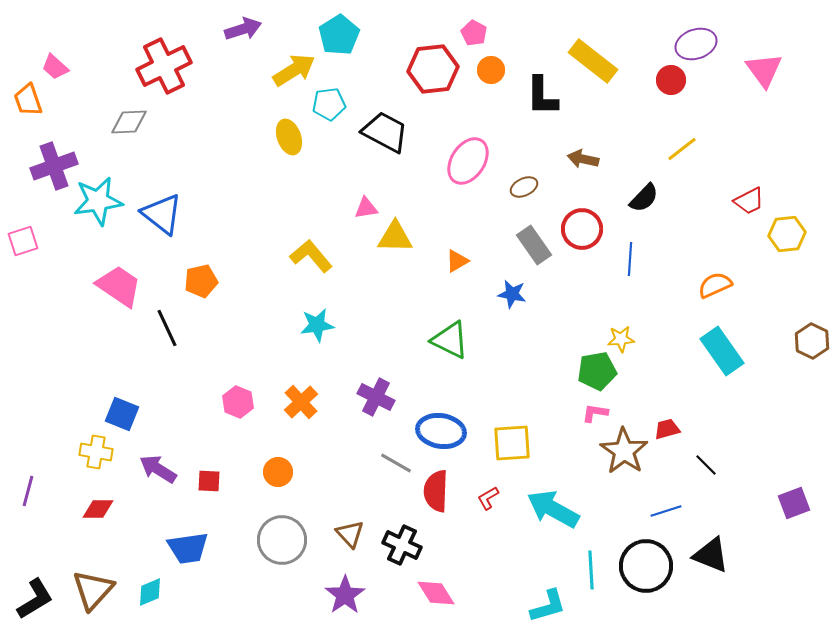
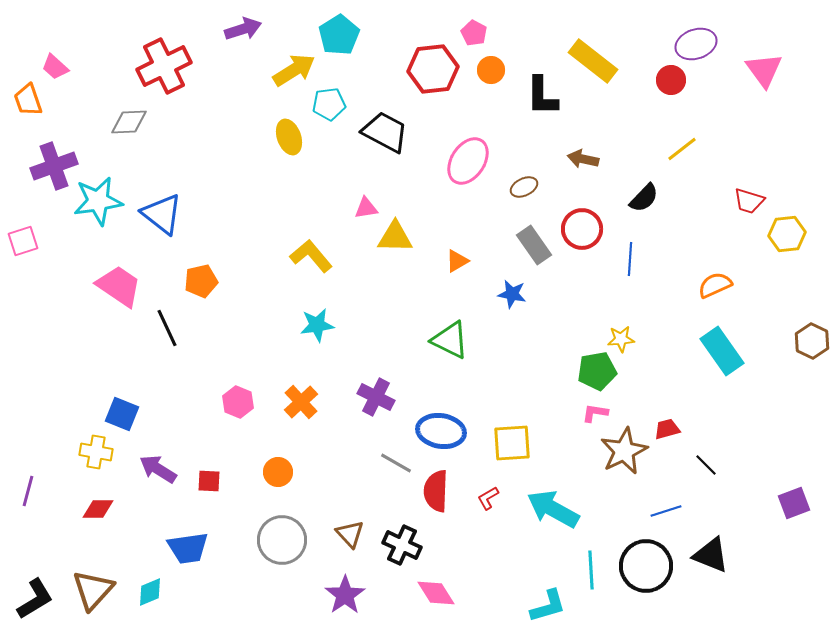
red trapezoid at (749, 201): rotated 44 degrees clockwise
brown star at (624, 451): rotated 12 degrees clockwise
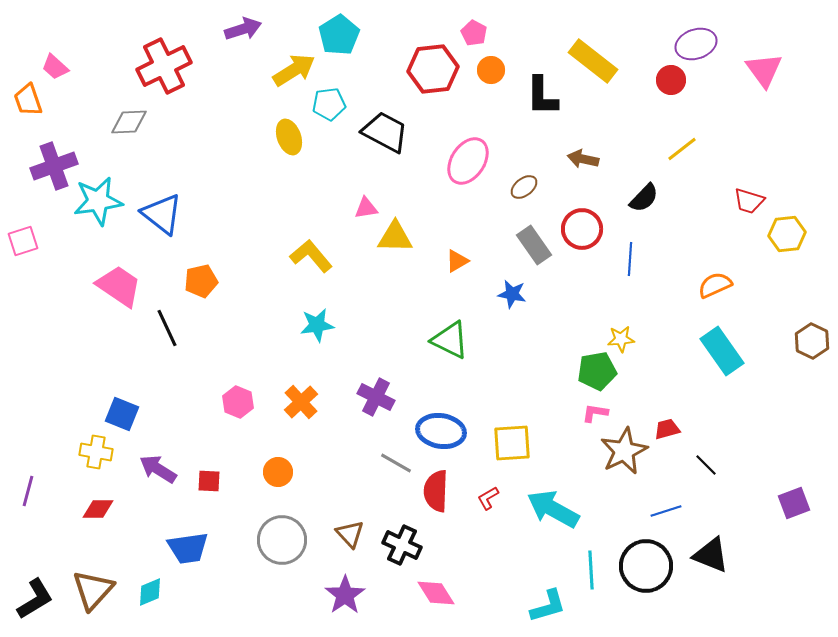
brown ellipse at (524, 187): rotated 12 degrees counterclockwise
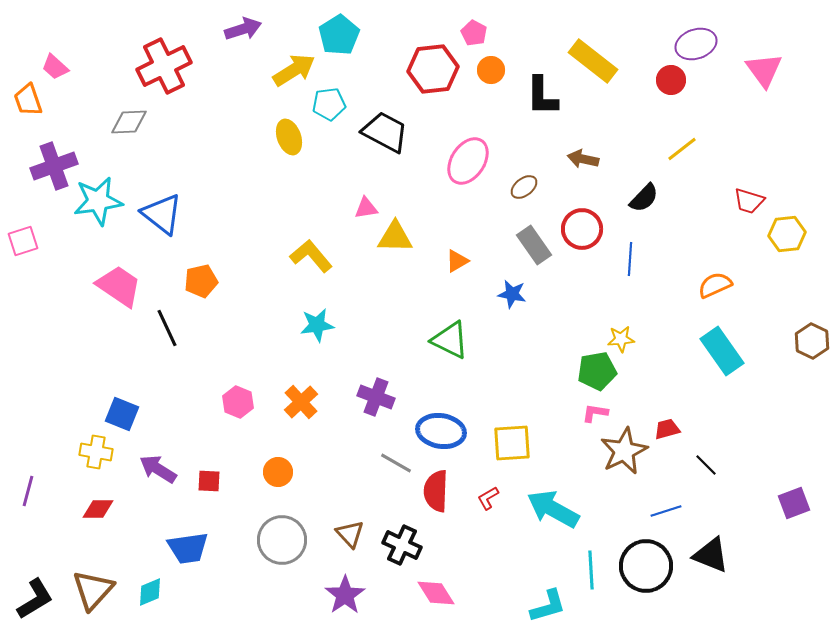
purple cross at (376, 397): rotated 6 degrees counterclockwise
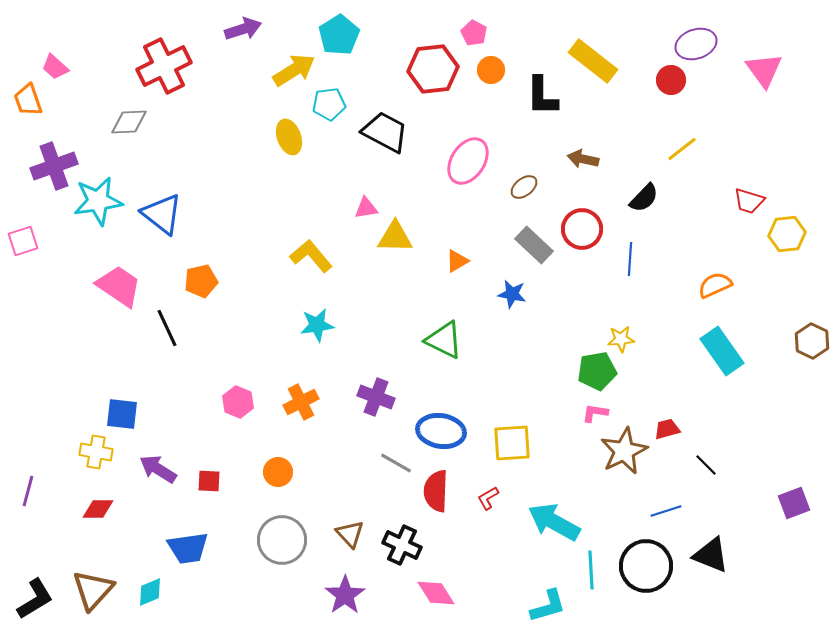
gray rectangle at (534, 245): rotated 12 degrees counterclockwise
green triangle at (450, 340): moved 6 px left
orange cross at (301, 402): rotated 16 degrees clockwise
blue square at (122, 414): rotated 16 degrees counterclockwise
cyan arrow at (553, 509): moved 1 px right, 13 px down
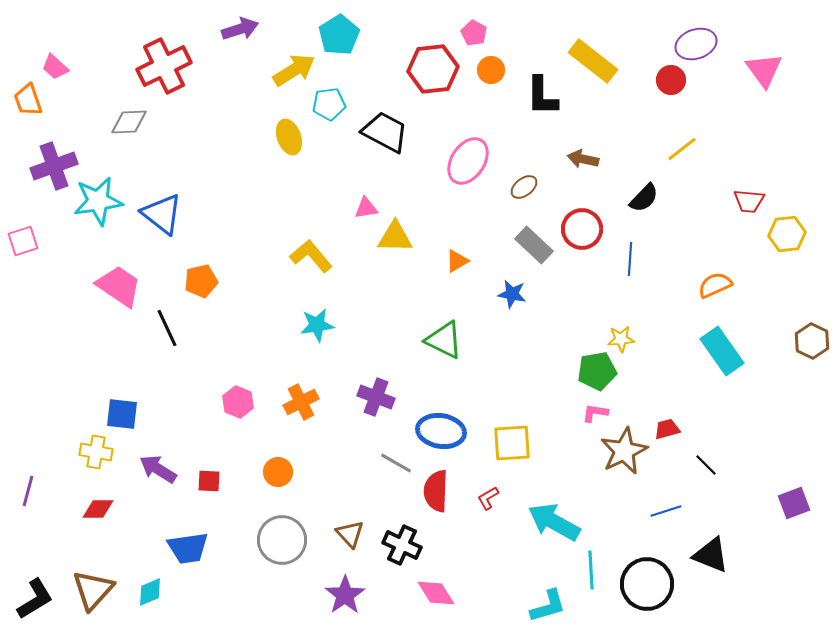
purple arrow at (243, 29): moved 3 px left
red trapezoid at (749, 201): rotated 12 degrees counterclockwise
black circle at (646, 566): moved 1 px right, 18 px down
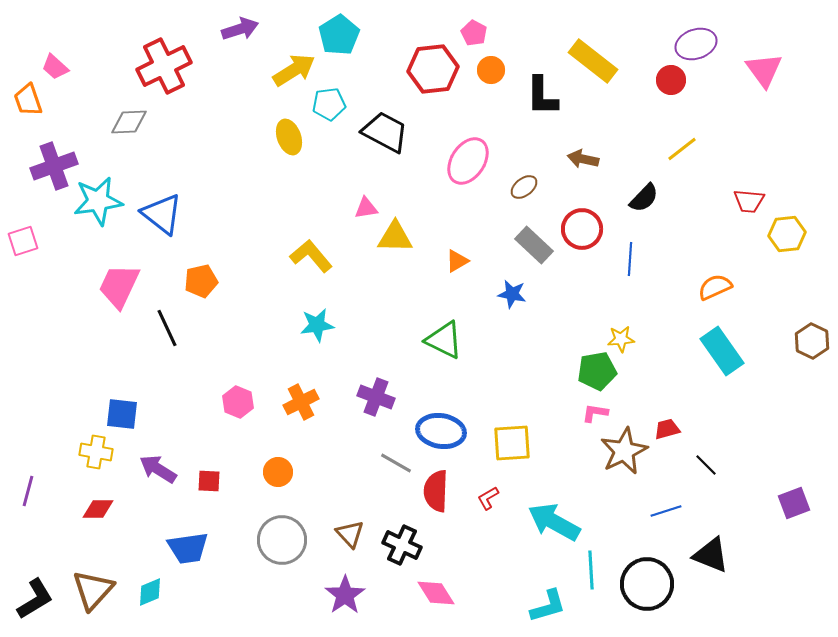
orange semicircle at (715, 285): moved 2 px down
pink trapezoid at (119, 286): rotated 99 degrees counterclockwise
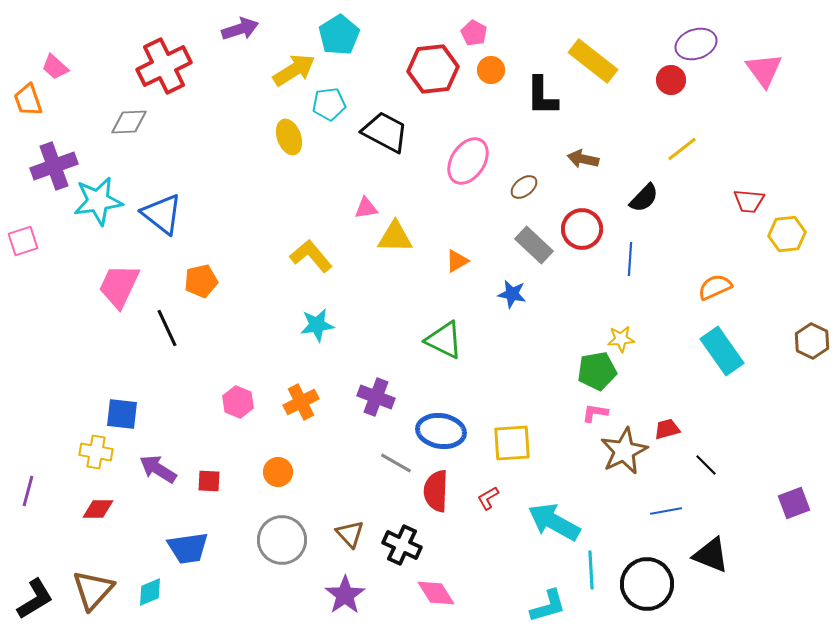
blue line at (666, 511): rotated 8 degrees clockwise
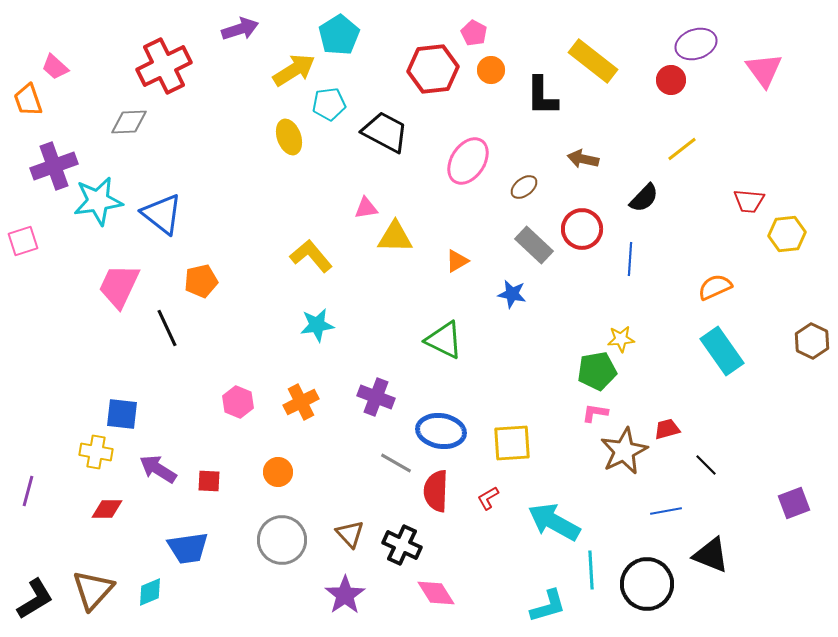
red diamond at (98, 509): moved 9 px right
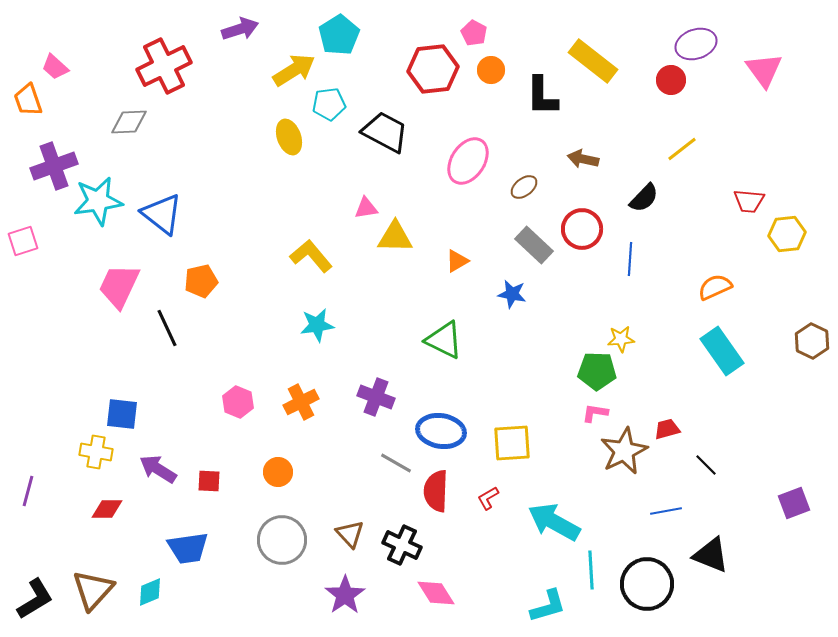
green pentagon at (597, 371): rotated 12 degrees clockwise
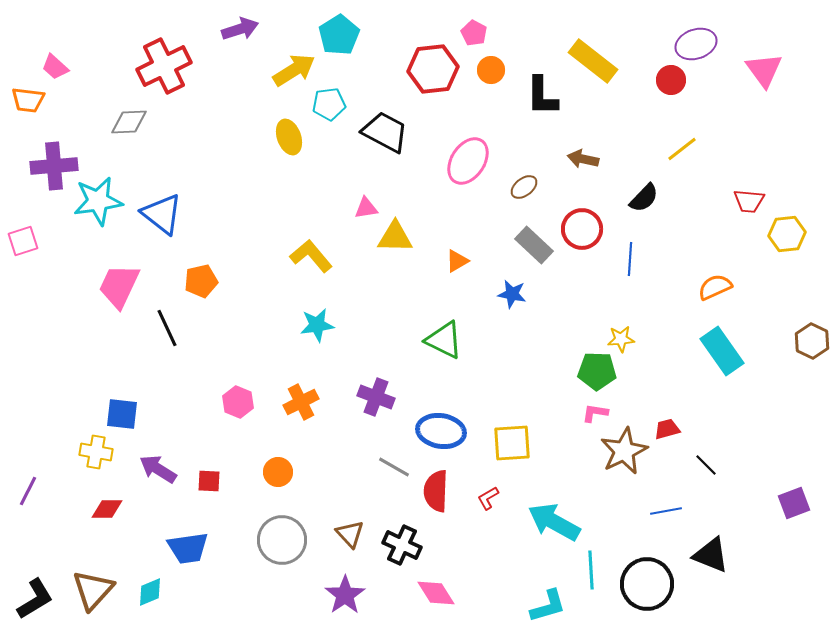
orange trapezoid at (28, 100): rotated 64 degrees counterclockwise
purple cross at (54, 166): rotated 15 degrees clockwise
gray line at (396, 463): moved 2 px left, 4 px down
purple line at (28, 491): rotated 12 degrees clockwise
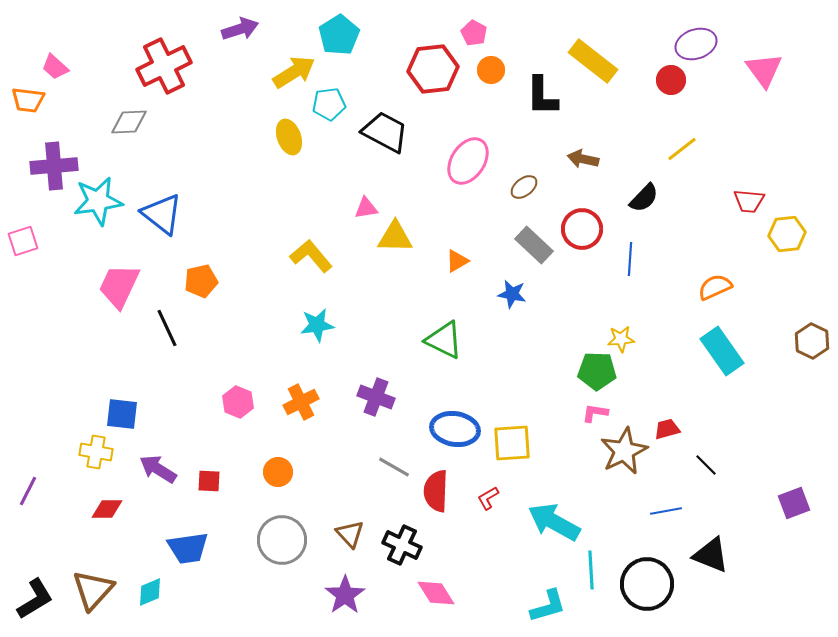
yellow arrow at (294, 70): moved 2 px down
blue ellipse at (441, 431): moved 14 px right, 2 px up
